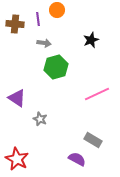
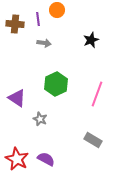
green hexagon: moved 17 px down; rotated 10 degrees counterclockwise
pink line: rotated 45 degrees counterclockwise
purple semicircle: moved 31 px left
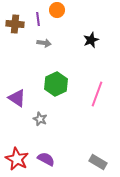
gray rectangle: moved 5 px right, 22 px down
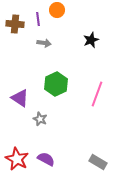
purple triangle: moved 3 px right
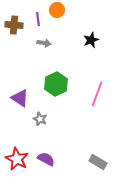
brown cross: moved 1 px left, 1 px down
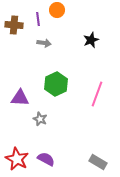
purple triangle: rotated 30 degrees counterclockwise
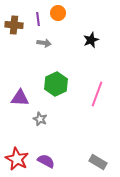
orange circle: moved 1 px right, 3 px down
purple semicircle: moved 2 px down
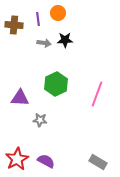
black star: moved 26 px left; rotated 21 degrees clockwise
gray star: moved 1 px down; rotated 16 degrees counterclockwise
red star: rotated 15 degrees clockwise
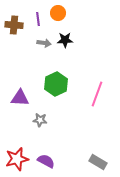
red star: rotated 15 degrees clockwise
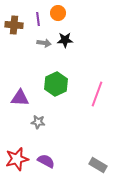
gray star: moved 2 px left, 2 px down
gray rectangle: moved 3 px down
